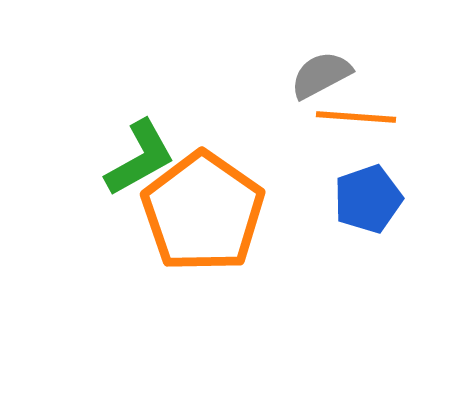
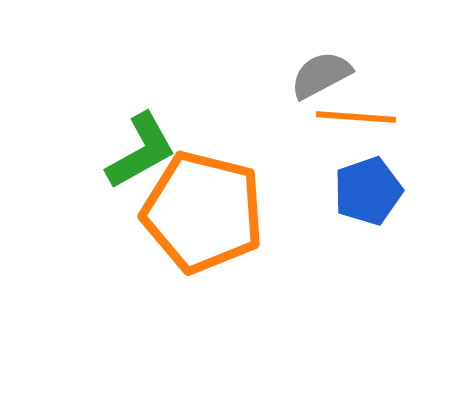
green L-shape: moved 1 px right, 7 px up
blue pentagon: moved 8 px up
orange pentagon: rotated 21 degrees counterclockwise
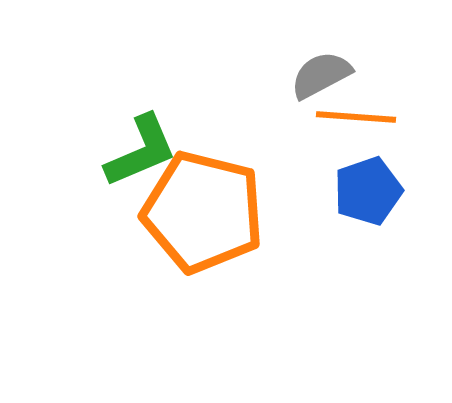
green L-shape: rotated 6 degrees clockwise
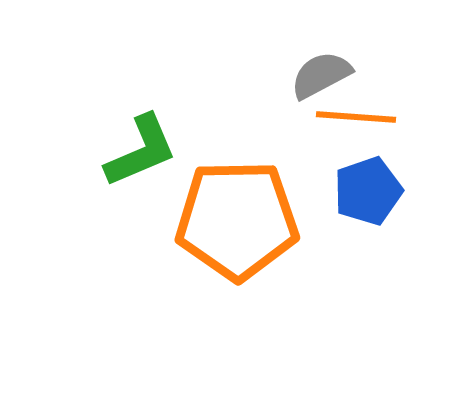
orange pentagon: moved 34 px right, 8 px down; rotated 15 degrees counterclockwise
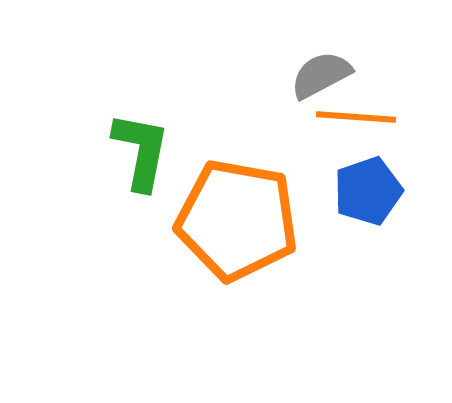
green L-shape: rotated 56 degrees counterclockwise
orange pentagon: rotated 11 degrees clockwise
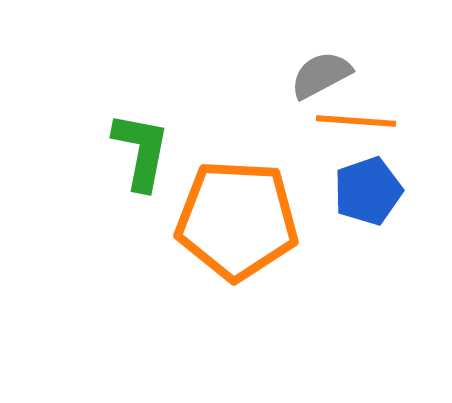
orange line: moved 4 px down
orange pentagon: rotated 7 degrees counterclockwise
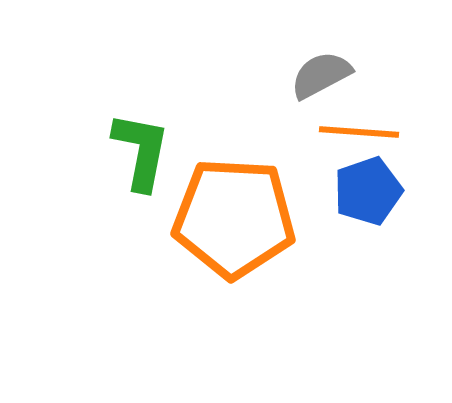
orange line: moved 3 px right, 11 px down
orange pentagon: moved 3 px left, 2 px up
